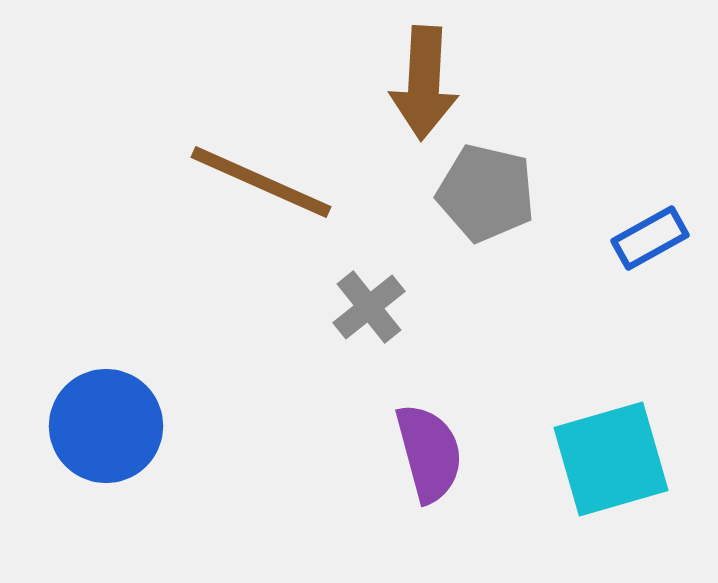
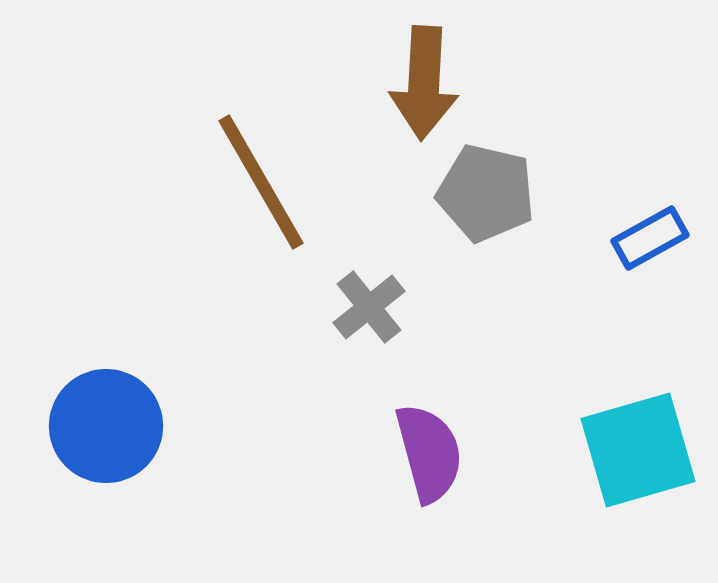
brown line: rotated 36 degrees clockwise
cyan square: moved 27 px right, 9 px up
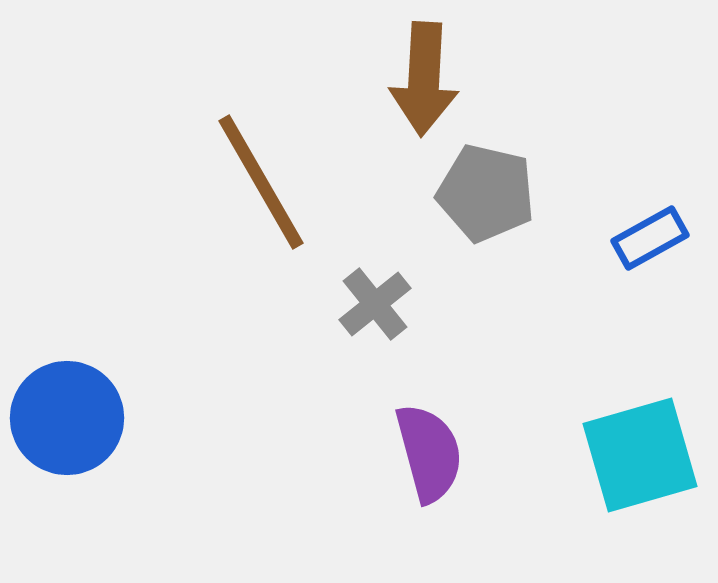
brown arrow: moved 4 px up
gray cross: moved 6 px right, 3 px up
blue circle: moved 39 px left, 8 px up
cyan square: moved 2 px right, 5 px down
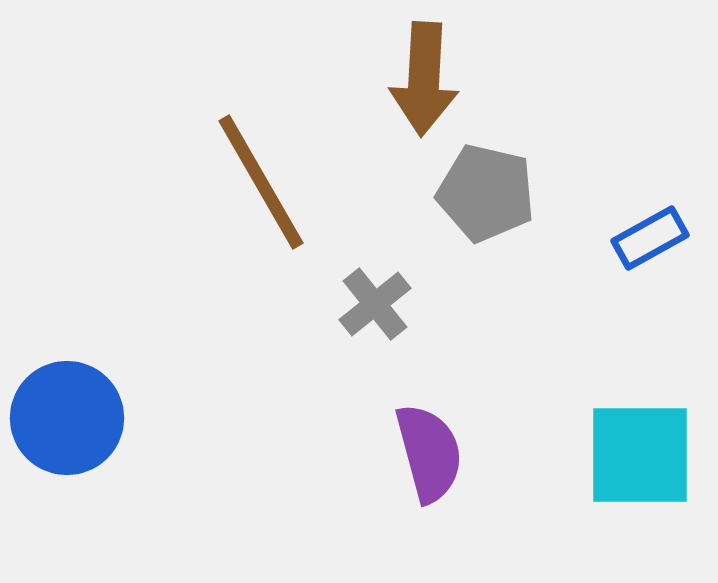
cyan square: rotated 16 degrees clockwise
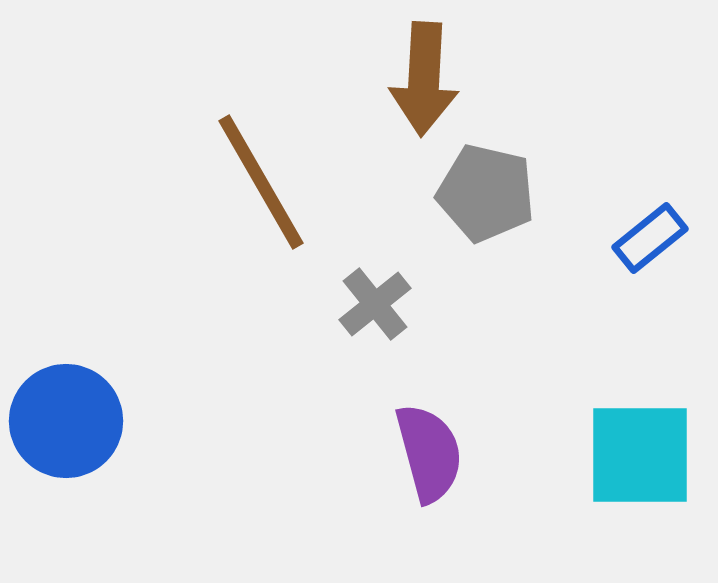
blue rectangle: rotated 10 degrees counterclockwise
blue circle: moved 1 px left, 3 px down
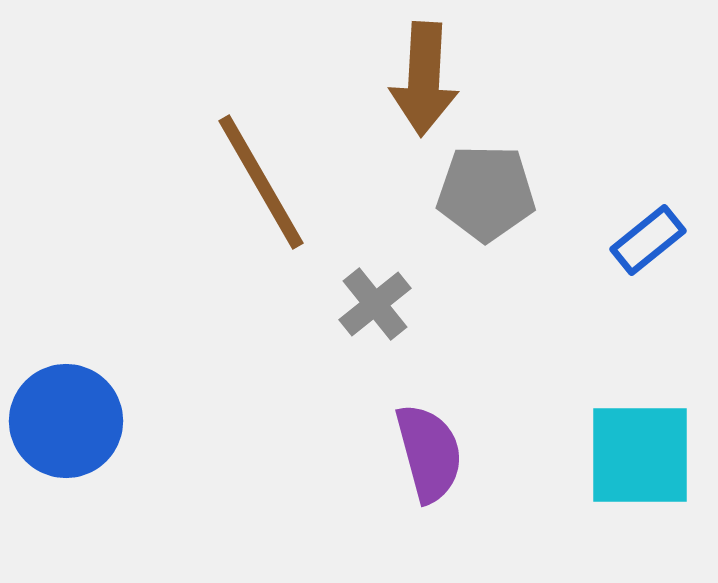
gray pentagon: rotated 12 degrees counterclockwise
blue rectangle: moved 2 px left, 2 px down
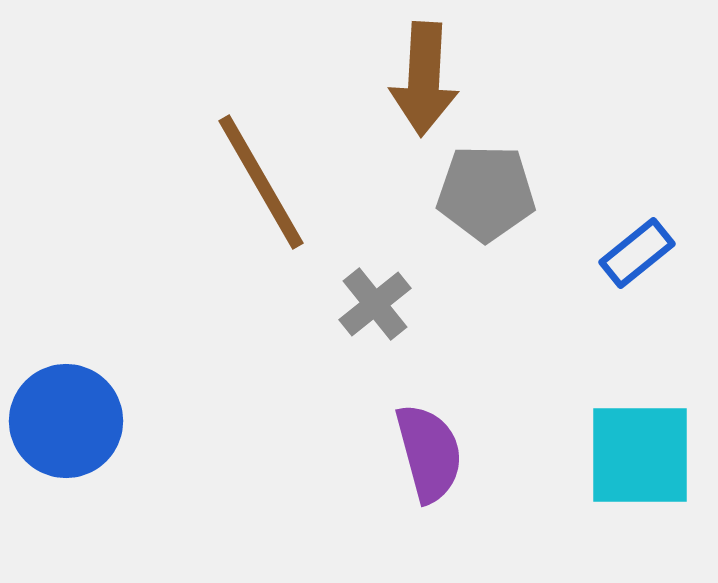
blue rectangle: moved 11 px left, 13 px down
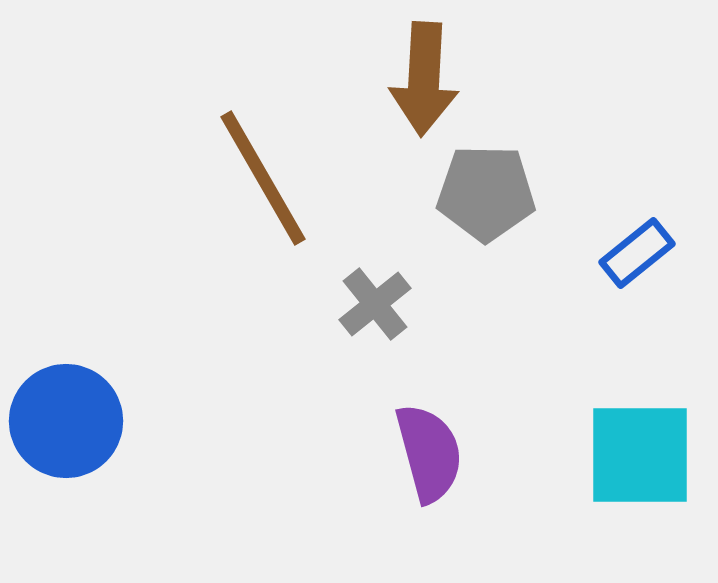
brown line: moved 2 px right, 4 px up
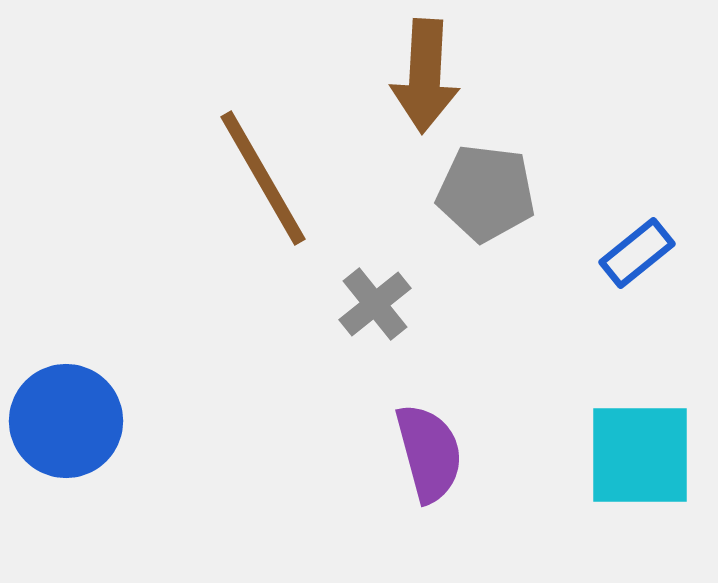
brown arrow: moved 1 px right, 3 px up
gray pentagon: rotated 6 degrees clockwise
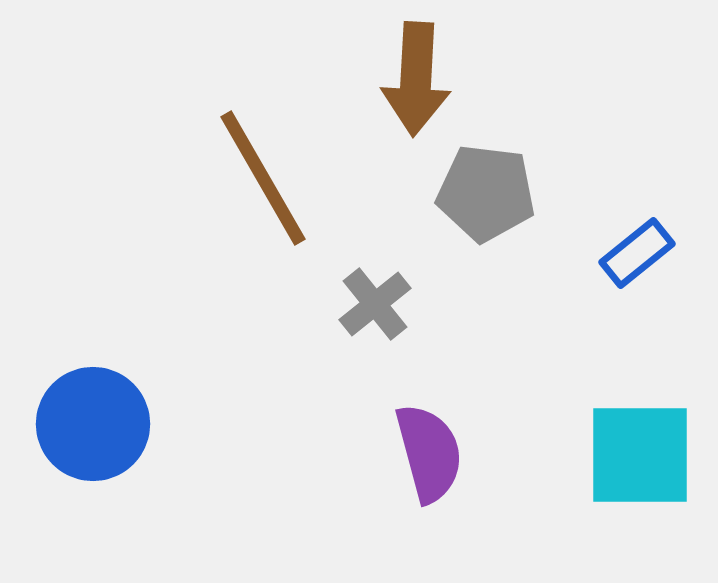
brown arrow: moved 9 px left, 3 px down
blue circle: moved 27 px right, 3 px down
